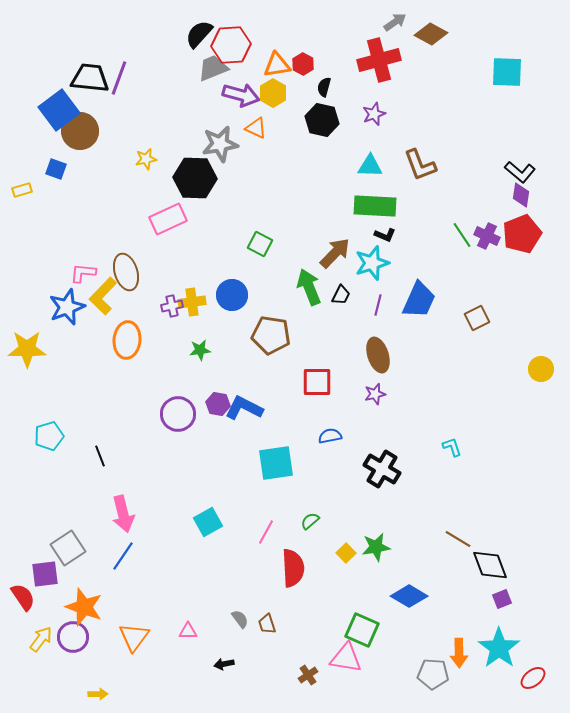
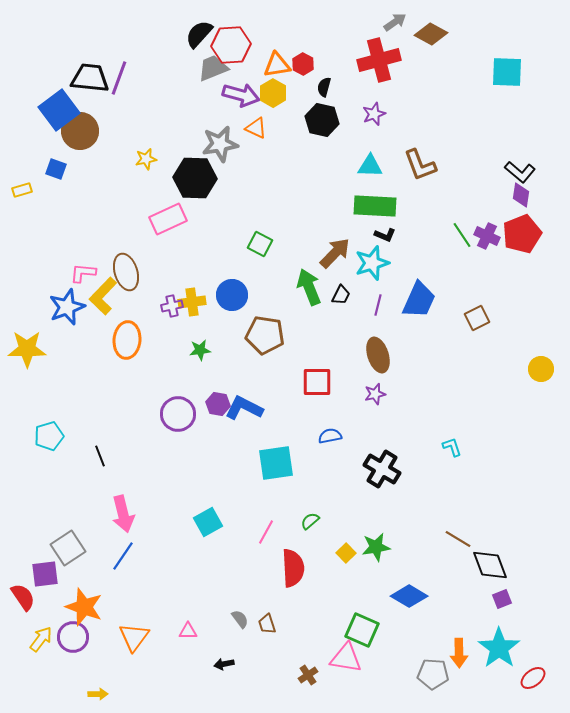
brown pentagon at (271, 335): moved 6 px left
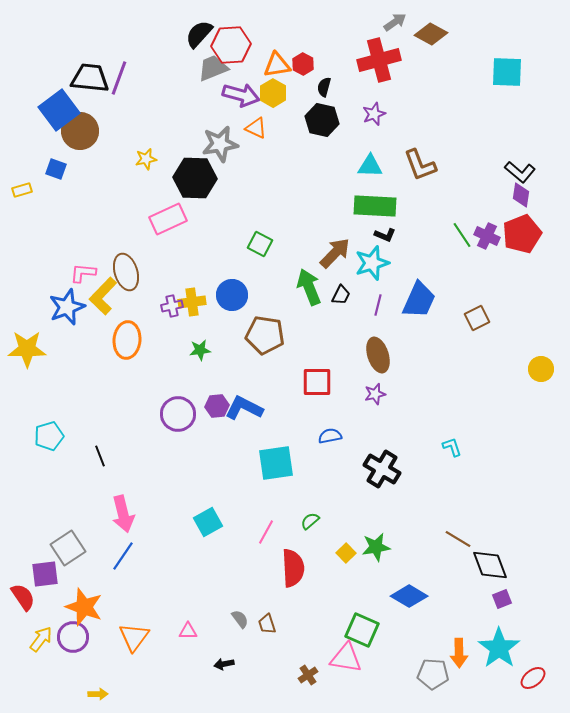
purple hexagon at (218, 404): moved 1 px left, 2 px down; rotated 15 degrees counterclockwise
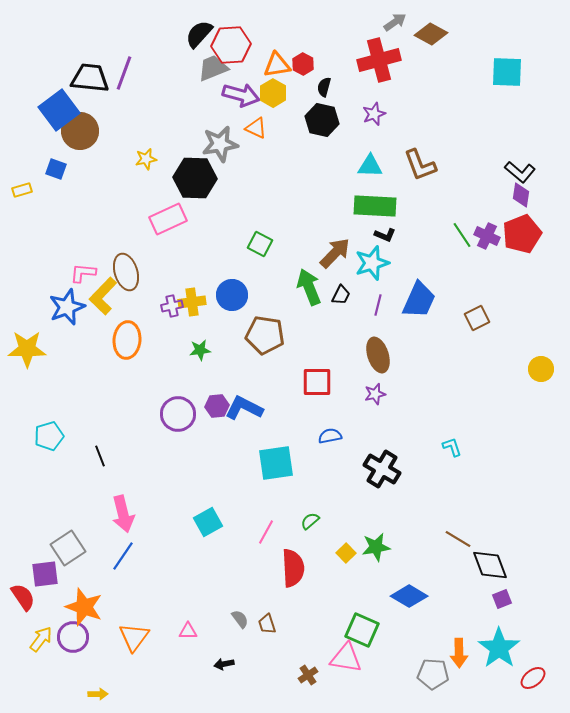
purple line at (119, 78): moved 5 px right, 5 px up
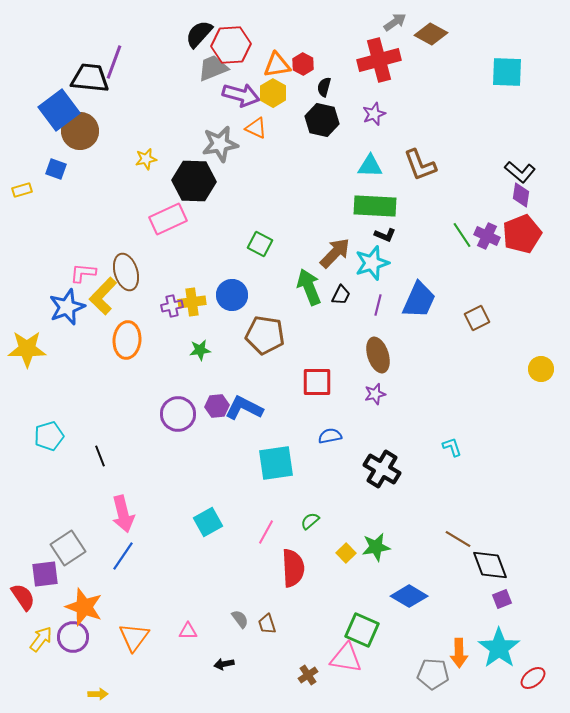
purple line at (124, 73): moved 10 px left, 11 px up
black hexagon at (195, 178): moved 1 px left, 3 px down
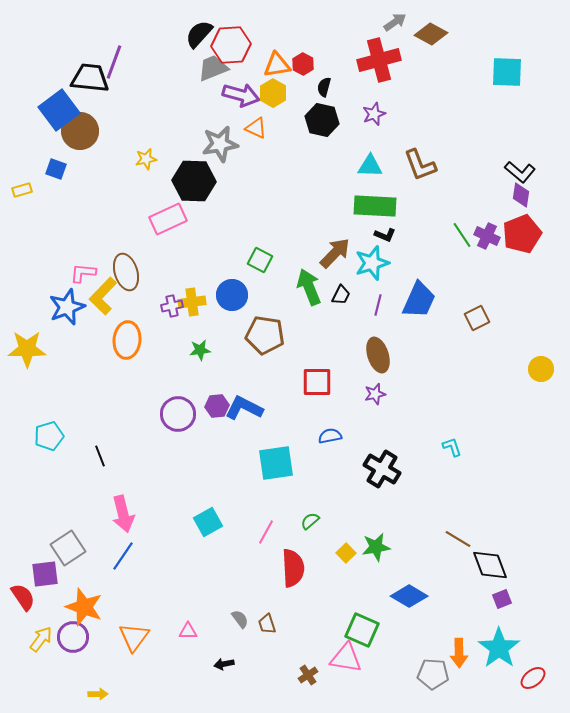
green square at (260, 244): moved 16 px down
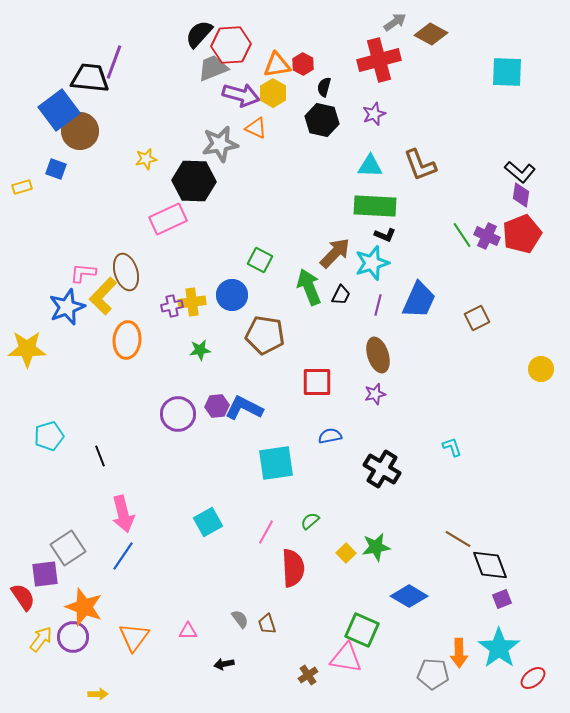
yellow rectangle at (22, 190): moved 3 px up
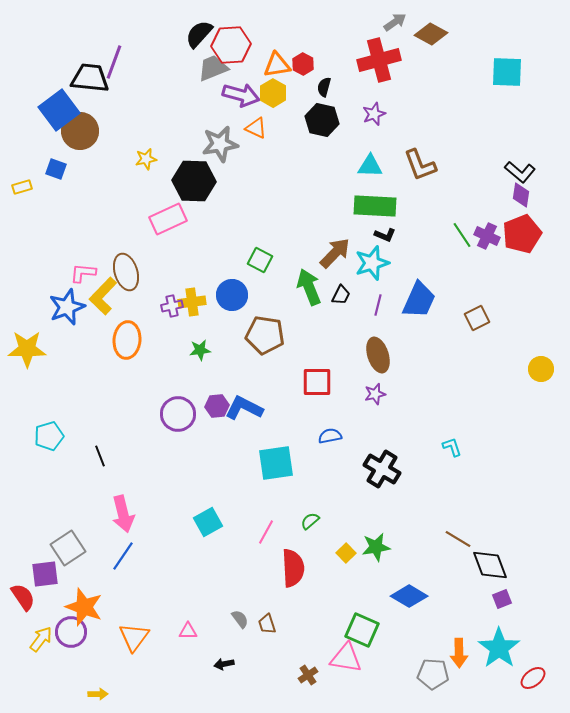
purple circle at (73, 637): moved 2 px left, 5 px up
